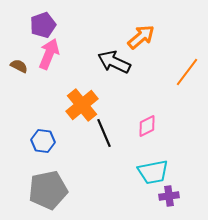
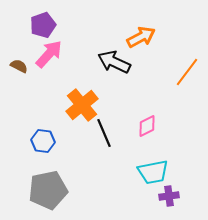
orange arrow: rotated 12 degrees clockwise
pink arrow: rotated 20 degrees clockwise
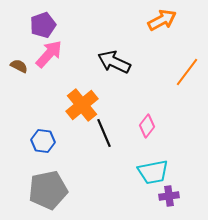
orange arrow: moved 21 px right, 17 px up
pink diamond: rotated 25 degrees counterclockwise
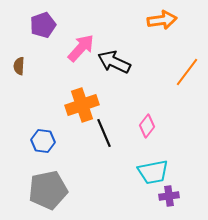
orange arrow: rotated 20 degrees clockwise
pink arrow: moved 32 px right, 6 px up
brown semicircle: rotated 114 degrees counterclockwise
orange cross: rotated 20 degrees clockwise
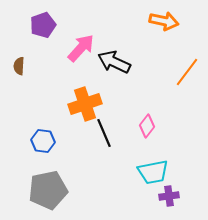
orange arrow: moved 2 px right, 1 px down; rotated 20 degrees clockwise
orange cross: moved 3 px right, 1 px up
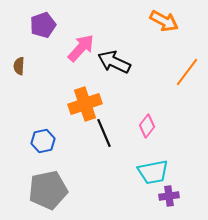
orange arrow: rotated 16 degrees clockwise
blue hexagon: rotated 20 degrees counterclockwise
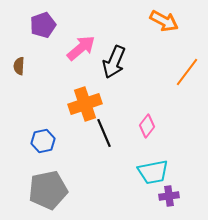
pink arrow: rotated 8 degrees clockwise
black arrow: rotated 92 degrees counterclockwise
